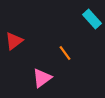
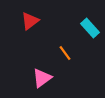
cyan rectangle: moved 2 px left, 9 px down
red triangle: moved 16 px right, 20 px up
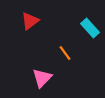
pink triangle: rotated 10 degrees counterclockwise
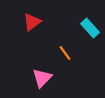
red triangle: moved 2 px right, 1 px down
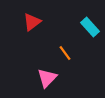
cyan rectangle: moved 1 px up
pink triangle: moved 5 px right
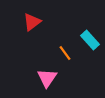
cyan rectangle: moved 13 px down
pink triangle: rotated 10 degrees counterclockwise
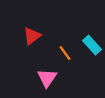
red triangle: moved 14 px down
cyan rectangle: moved 2 px right, 5 px down
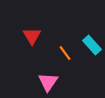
red triangle: rotated 24 degrees counterclockwise
pink triangle: moved 1 px right, 4 px down
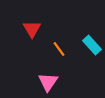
red triangle: moved 7 px up
orange line: moved 6 px left, 4 px up
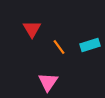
cyan rectangle: moved 2 px left; rotated 66 degrees counterclockwise
orange line: moved 2 px up
